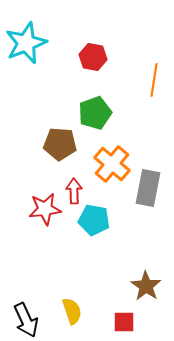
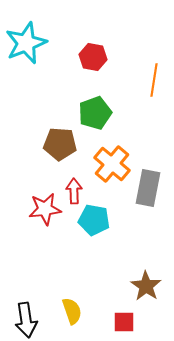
black arrow: rotated 16 degrees clockwise
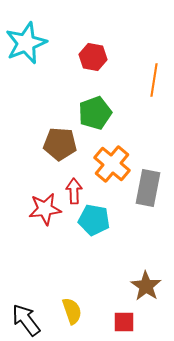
black arrow: rotated 152 degrees clockwise
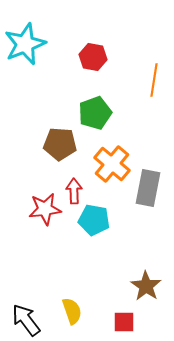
cyan star: moved 1 px left, 1 px down
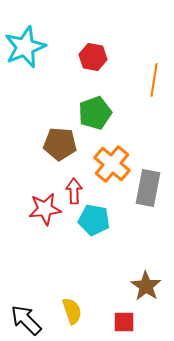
cyan star: moved 3 px down
black arrow: rotated 8 degrees counterclockwise
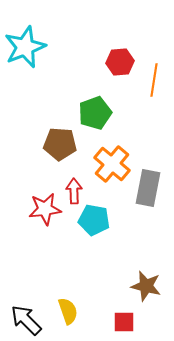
red hexagon: moved 27 px right, 5 px down; rotated 16 degrees counterclockwise
brown star: rotated 20 degrees counterclockwise
yellow semicircle: moved 4 px left
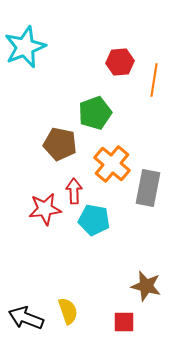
brown pentagon: rotated 8 degrees clockwise
black arrow: moved 2 px up; rotated 24 degrees counterclockwise
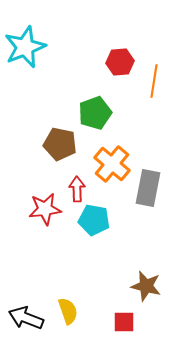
orange line: moved 1 px down
red arrow: moved 3 px right, 2 px up
